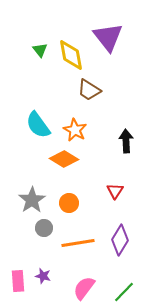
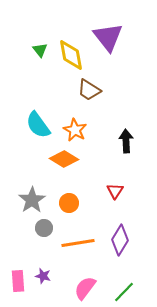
pink semicircle: moved 1 px right
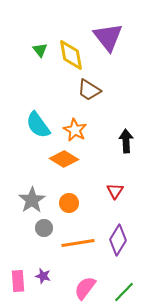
purple diamond: moved 2 px left
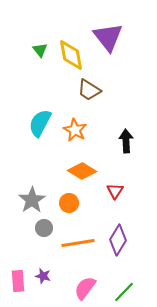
cyan semicircle: moved 2 px right, 2 px up; rotated 64 degrees clockwise
orange diamond: moved 18 px right, 12 px down
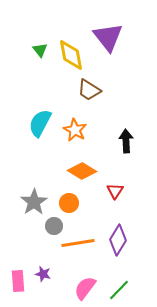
gray star: moved 2 px right, 2 px down
gray circle: moved 10 px right, 2 px up
purple star: moved 2 px up
green line: moved 5 px left, 2 px up
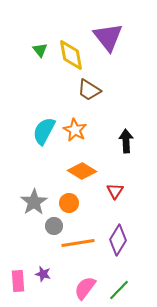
cyan semicircle: moved 4 px right, 8 px down
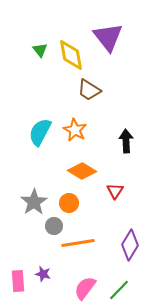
cyan semicircle: moved 4 px left, 1 px down
purple diamond: moved 12 px right, 5 px down
